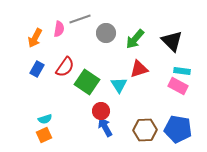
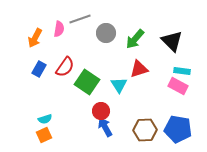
blue rectangle: moved 2 px right
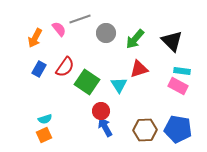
pink semicircle: rotated 49 degrees counterclockwise
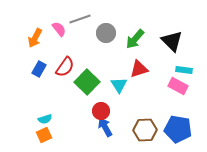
cyan rectangle: moved 2 px right, 1 px up
green square: rotated 10 degrees clockwise
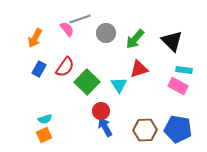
pink semicircle: moved 8 px right
